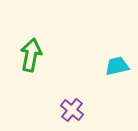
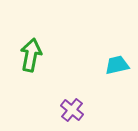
cyan trapezoid: moved 1 px up
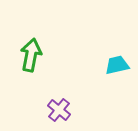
purple cross: moved 13 px left
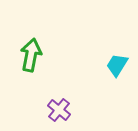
cyan trapezoid: rotated 45 degrees counterclockwise
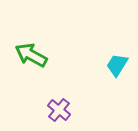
green arrow: rotated 72 degrees counterclockwise
